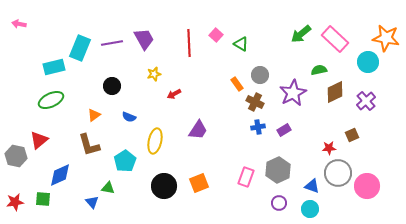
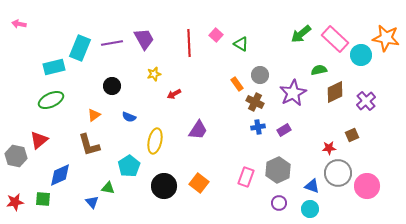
cyan circle at (368, 62): moved 7 px left, 7 px up
cyan pentagon at (125, 161): moved 4 px right, 5 px down
orange square at (199, 183): rotated 30 degrees counterclockwise
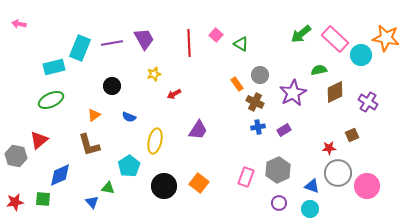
purple cross at (366, 101): moved 2 px right, 1 px down; rotated 18 degrees counterclockwise
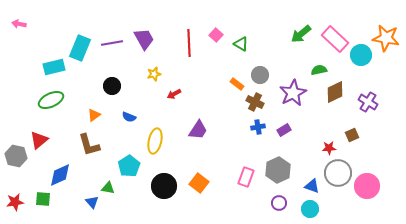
orange rectangle at (237, 84): rotated 16 degrees counterclockwise
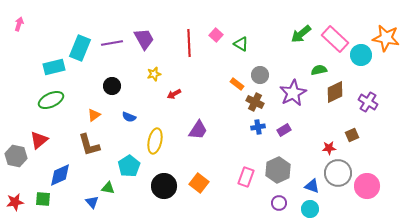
pink arrow at (19, 24): rotated 96 degrees clockwise
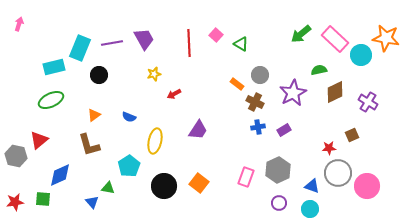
black circle at (112, 86): moved 13 px left, 11 px up
